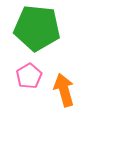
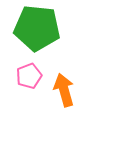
pink pentagon: rotated 10 degrees clockwise
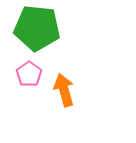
pink pentagon: moved 2 px up; rotated 15 degrees counterclockwise
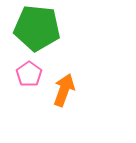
orange arrow: rotated 36 degrees clockwise
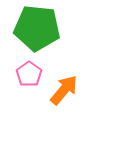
orange arrow: rotated 20 degrees clockwise
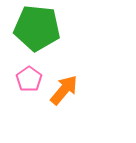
pink pentagon: moved 5 px down
